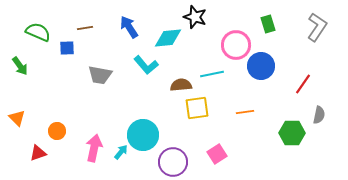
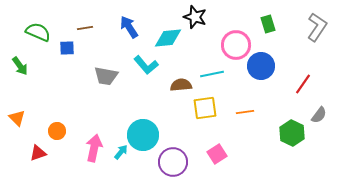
gray trapezoid: moved 6 px right, 1 px down
yellow square: moved 8 px right
gray semicircle: rotated 24 degrees clockwise
green hexagon: rotated 25 degrees clockwise
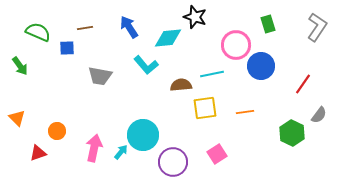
gray trapezoid: moved 6 px left
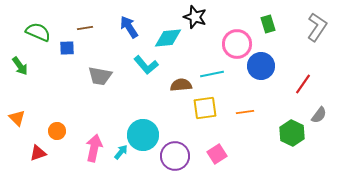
pink circle: moved 1 px right, 1 px up
purple circle: moved 2 px right, 6 px up
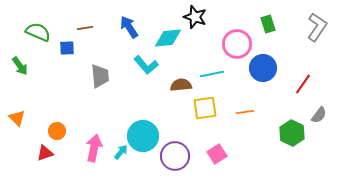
blue circle: moved 2 px right, 2 px down
gray trapezoid: rotated 105 degrees counterclockwise
cyan circle: moved 1 px down
red triangle: moved 7 px right
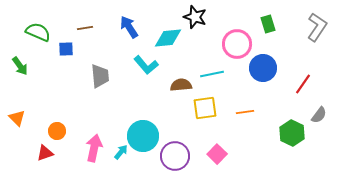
blue square: moved 1 px left, 1 px down
pink square: rotated 12 degrees counterclockwise
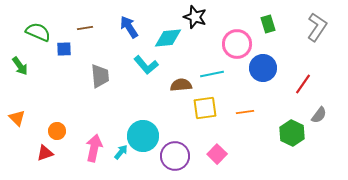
blue square: moved 2 px left
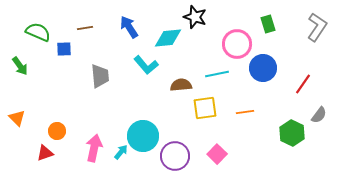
cyan line: moved 5 px right
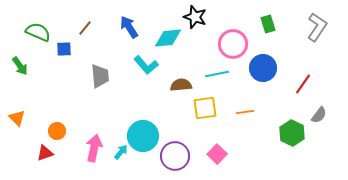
brown line: rotated 42 degrees counterclockwise
pink circle: moved 4 px left
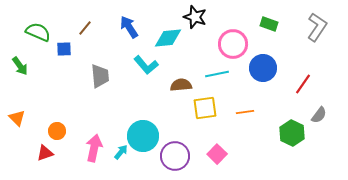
green rectangle: moved 1 px right; rotated 54 degrees counterclockwise
